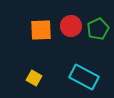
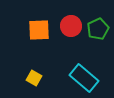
orange square: moved 2 px left
cyan rectangle: moved 1 px down; rotated 12 degrees clockwise
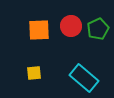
yellow square: moved 5 px up; rotated 35 degrees counterclockwise
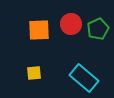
red circle: moved 2 px up
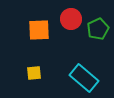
red circle: moved 5 px up
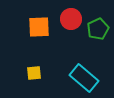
orange square: moved 3 px up
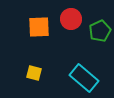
green pentagon: moved 2 px right, 2 px down
yellow square: rotated 21 degrees clockwise
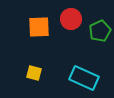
cyan rectangle: rotated 16 degrees counterclockwise
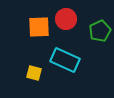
red circle: moved 5 px left
cyan rectangle: moved 19 px left, 18 px up
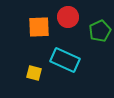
red circle: moved 2 px right, 2 px up
